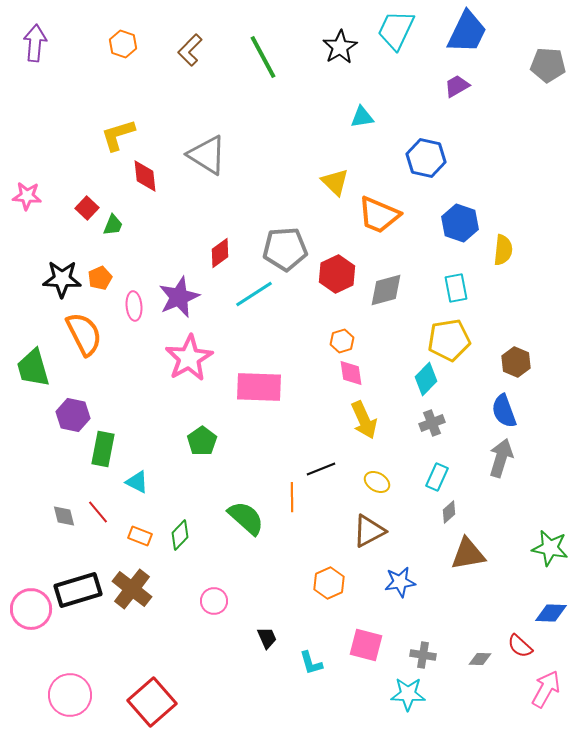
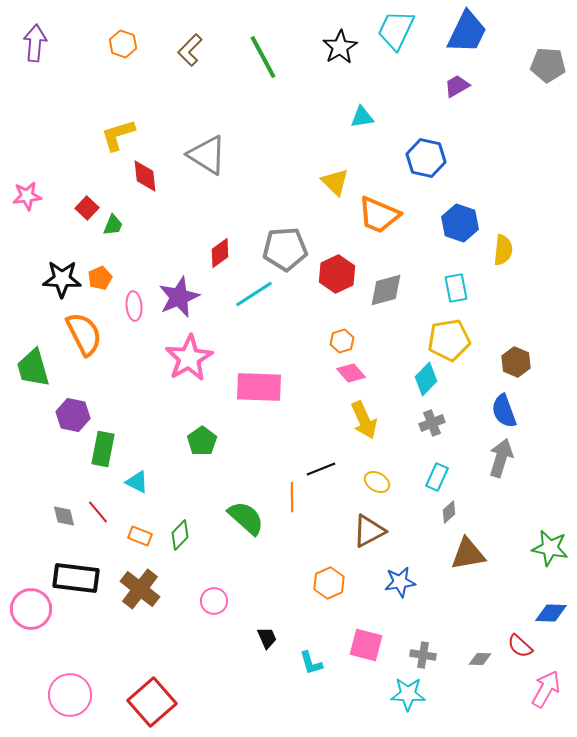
pink star at (27, 196): rotated 12 degrees counterclockwise
pink diamond at (351, 373): rotated 32 degrees counterclockwise
brown cross at (132, 589): moved 8 px right
black rectangle at (78, 590): moved 2 px left, 12 px up; rotated 24 degrees clockwise
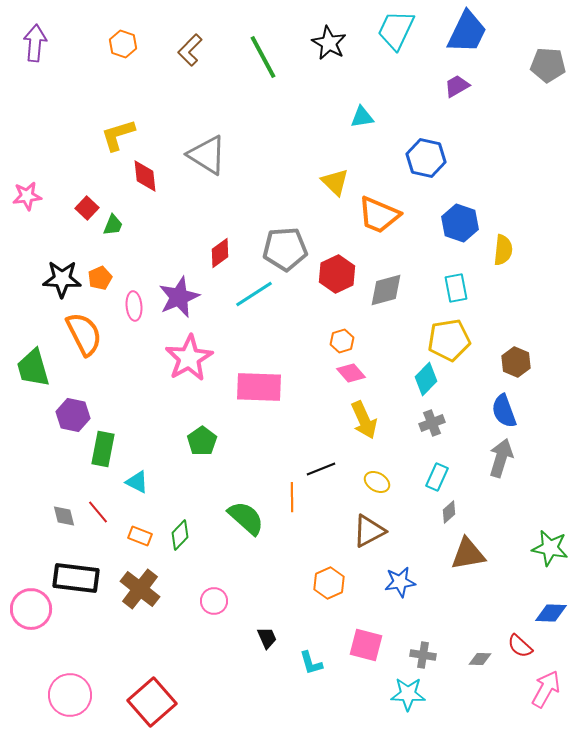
black star at (340, 47): moved 11 px left, 4 px up; rotated 12 degrees counterclockwise
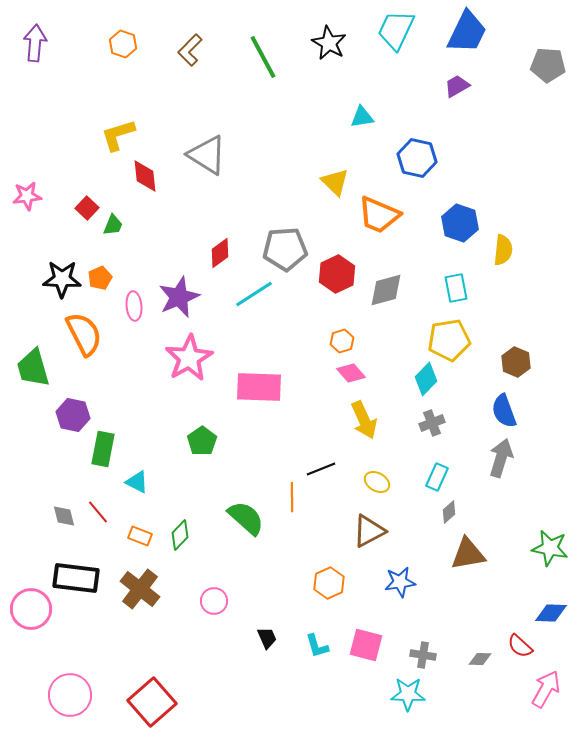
blue hexagon at (426, 158): moved 9 px left
cyan L-shape at (311, 663): moved 6 px right, 17 px up
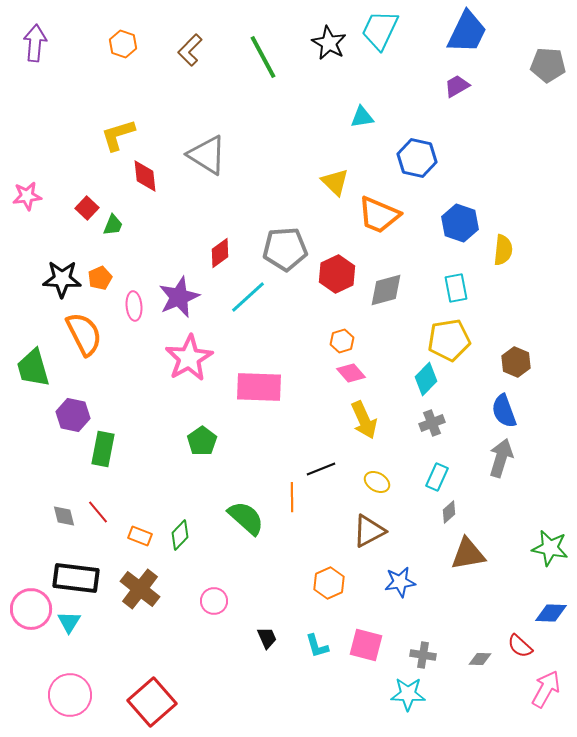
cyan trapezoid at (396, 30): moved 16 px left
cyan line at (254, 294): moved 6 px left, 3 px down; rotated 9 degrees counterclockwise
cyan triangle at (137, 482): moved 68 px left, 140 px down; rotated 35 degrees clockwise
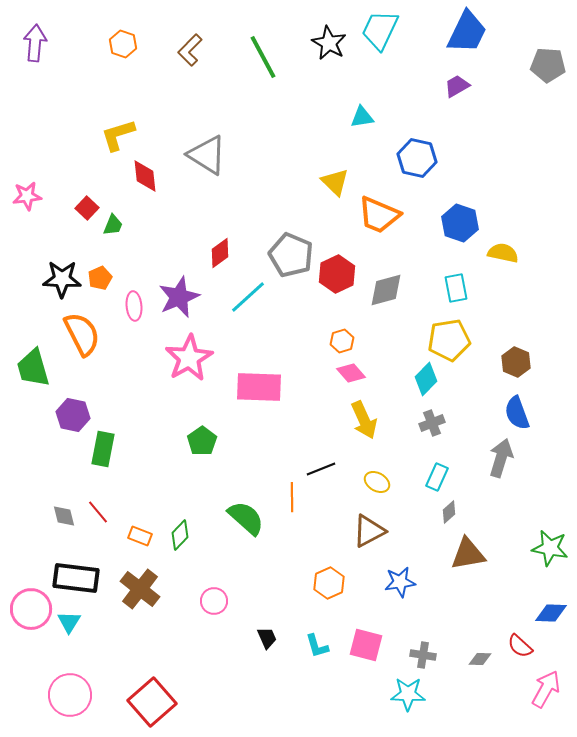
gray pentagon at (285, 249): moved 6 px right, 6 px down; rotated 27 degrees clockwise
yellow semicircle at (503, 250): moved 3 px down; rotated 84 degrees counterclockwise
orange semicircle at (84, 334): moved 2 px left
blue semicircle at (504, 411): moved 13 px right, 2 px down
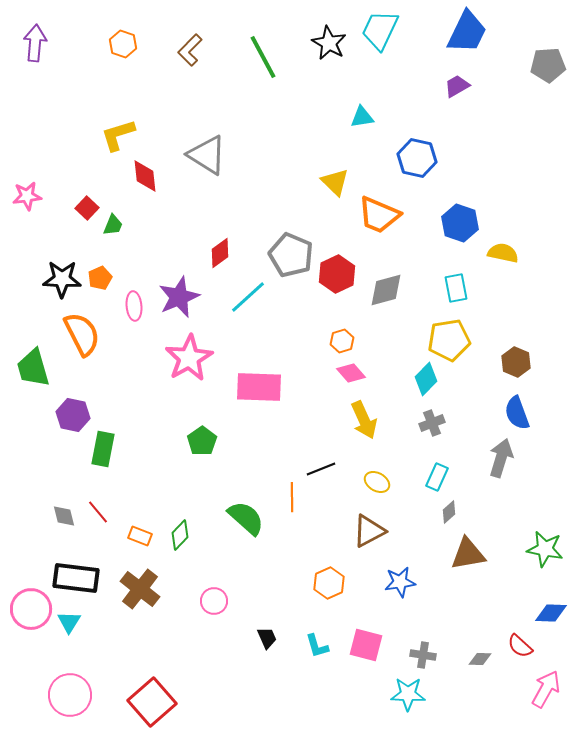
gray pentagon at (548, 65): rotated 8 degrees counterclockwise
green star at (550, 548): moved 5 px left, 1 px down
